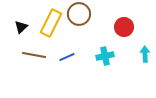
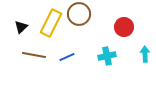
cyan cross: moved 2 px right
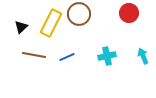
red circle: moved 5 px right, 14 px up
cyan arrow: moved 2 px left, 2 px down; rotated 21 degrees counterclockwise
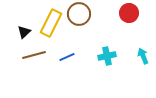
black triangle: moved 3 px right, 5 px down
brown line: rotated 25 degrees counterclockwise
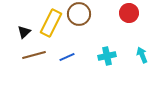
cyan arrow: moved 1 px left, 1 px up
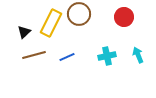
red circle: moved 5 px left, 4 px down
cyan arrow: moved 4 px left
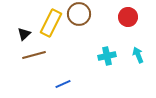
red circle: moved 4 px right
black triangle: moved 2 px down
blue line: moved 4 px left, 27 px down
